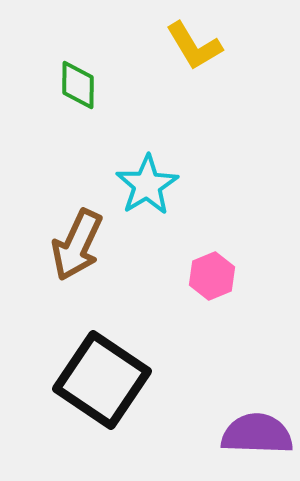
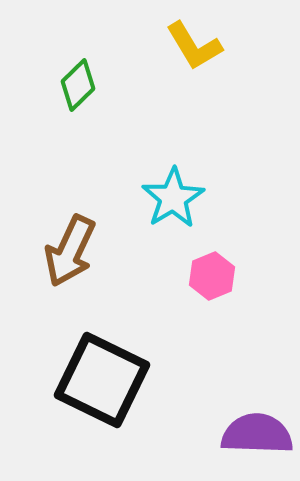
green diamond: rotated 45 degrees clockwise
cyan star: moved 26 px right, 13 px down
brown arrow: moved 7 px left, 6 px down
black square: rotated 8 degrees counterclockwise
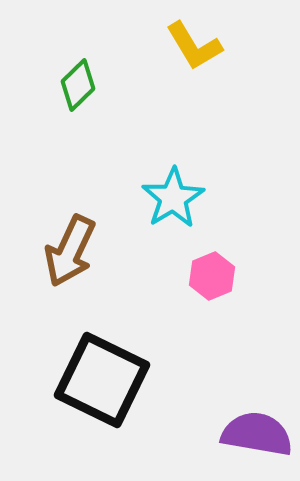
purple semicircle: rotated 8 degrees clockwise
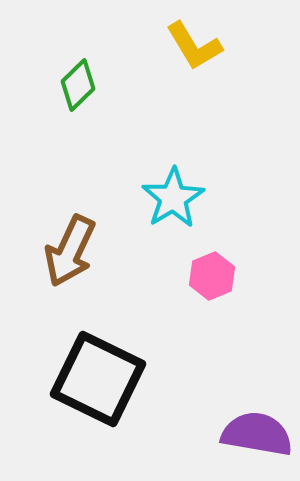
black square: moved 4 px left, 1 px up
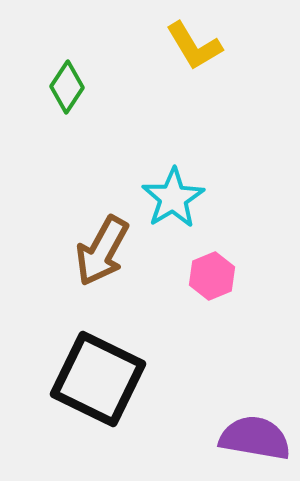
green diamond: moved 11 px left, 2 px down; rotated 12 degrees counterclockwise
brown arrow: moved 32 px right; rotated 4 degrees clockwise
purple semicircle: moved 2 px left, 4 px down
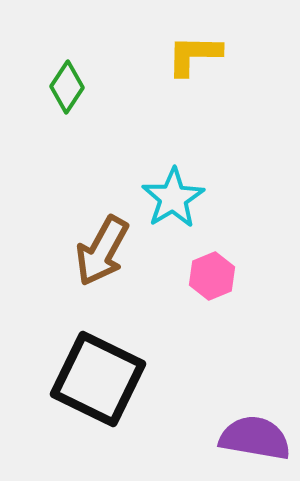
yellow L-shape: moved 9 px down; rotated 122 degrees clockwise
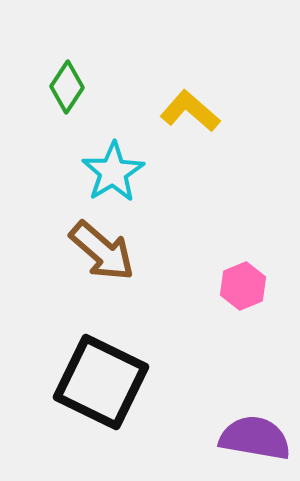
yellow L-shape: moved 4 px left, 56 px down; rotated 40 degrees clockwise
cyan star: moved 60 px left, 26 px up
brown arrow: rotated 78 degrees counterclockwise
pink hexagon: moved 31 px right, 10 px down
black square: moved 3 px right, 3 px down
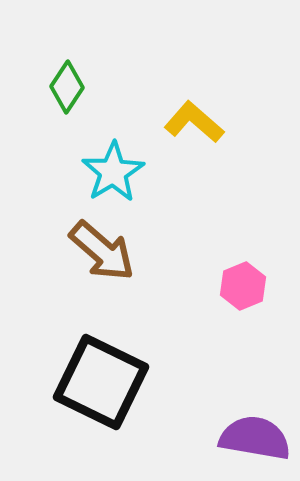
yellow L-shape: moved 4 px right, 11 px down
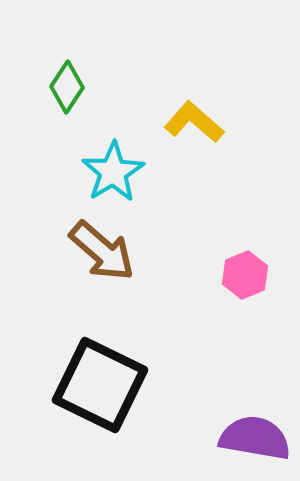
pink hexagon: moved 2 px right, 11 px up
black square: moved 1 px left, 3 px down
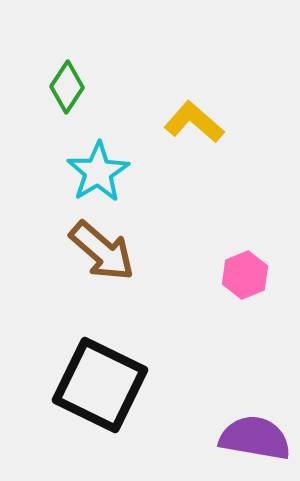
cyan star: moved 15 px left
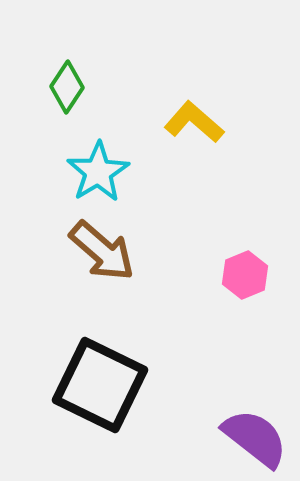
purple semicircle: rotated 28 degrees clockwise
